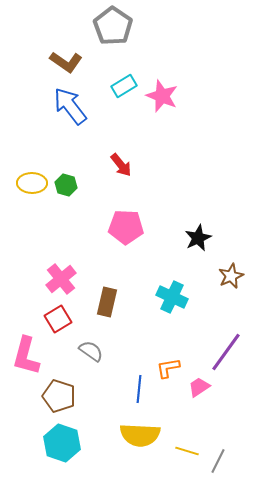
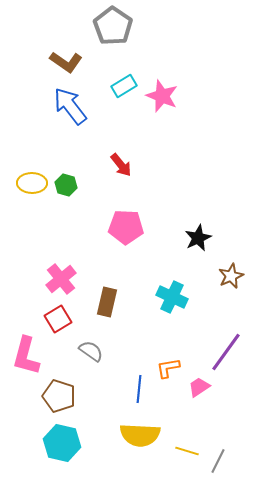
cyan hexagon: rotated 6 degrees counterclockwise
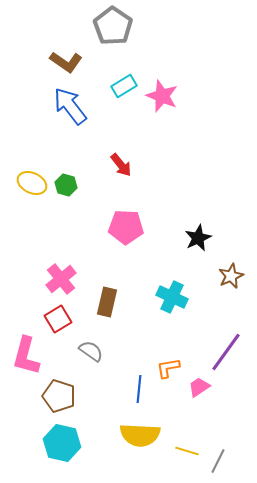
yellow ellipse: rotated 24 degrees clockwise
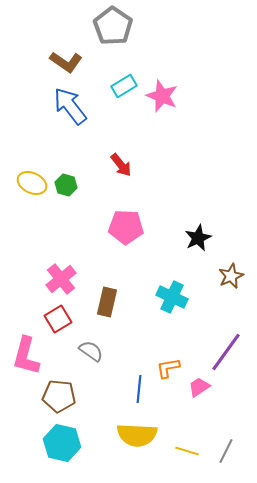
brown pentagon: rotated 12 degrees counterclockwise
yellow semicircle: moved 3 px left
gray line: moved 8 px right, 10 px up
